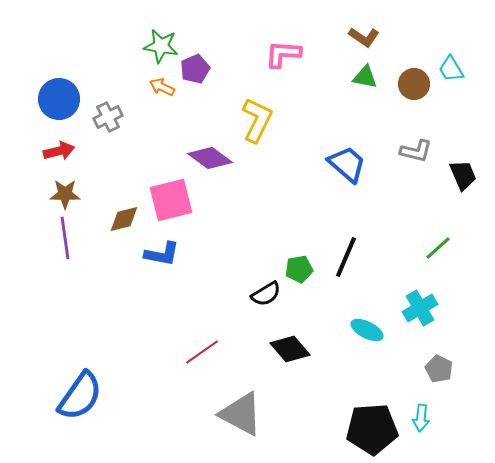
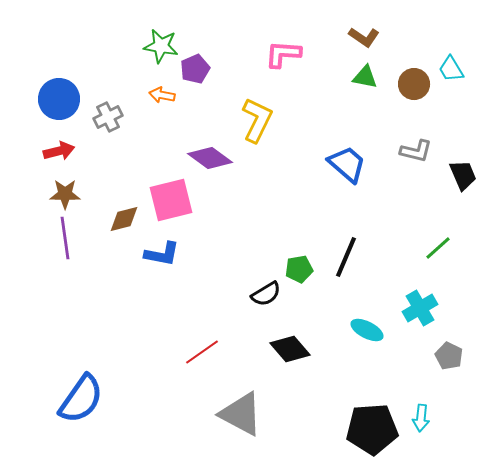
orange arrow: moved 8 px down; rotated 15 degrees counterclockwise
gray pentagon: moved 10 px right, 13 px up
blue semicircle: moved 1 px right, 3 px down
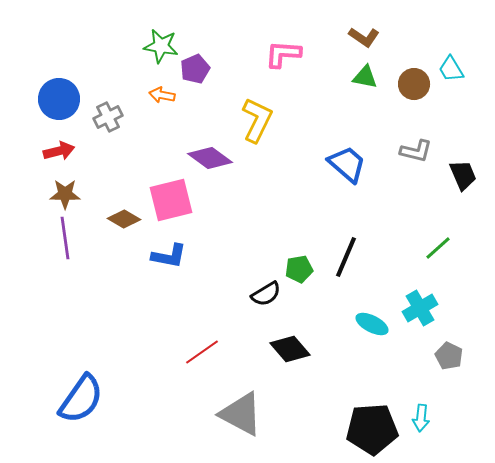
brown diamond: rotated 44 degrees clockwise
blue L-shape: moved 7 px right, 2 px down
cyan ellipse: moved 5 px right, 6 px up
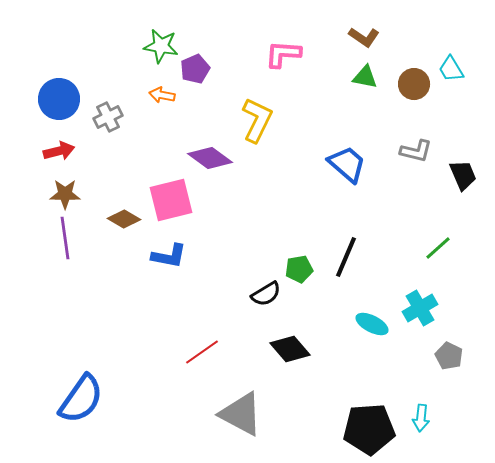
black pentagon: moved 3 px left
